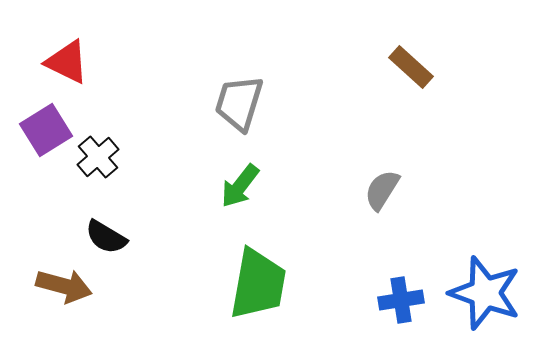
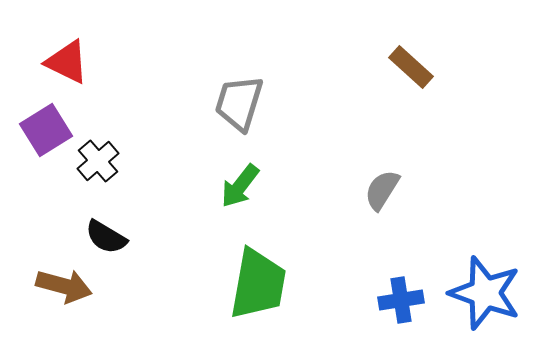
black cross: moved 4 px down
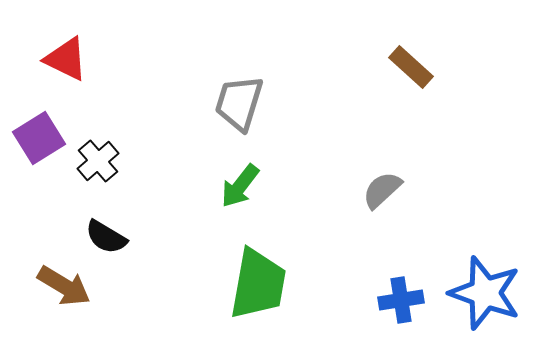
red triangle: moved 1 px left, 3 px up
purple square: moved 7 px left, 8 px down
gray semicircle: rotated 15 degrees clockwise
brown arrow: rotated 16 degrees clockwise
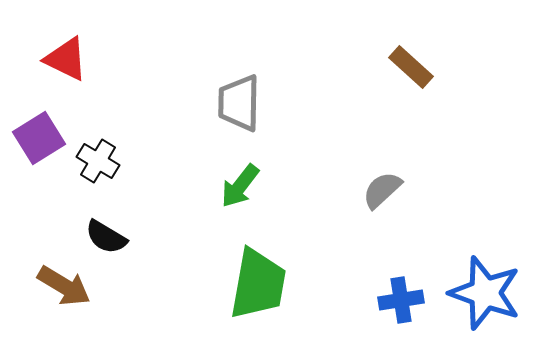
gray trapezoid: rotated 16 degrees counterclockwise
black cross: rotated 18 degrees counterclockwise
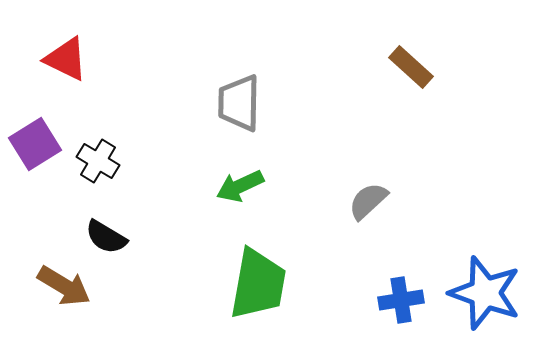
purple square: moved 4 px left, 6 px down
green arrow: rotated 27 degrees clockwise
gray semicircle: moved 14 px left, 11 px down
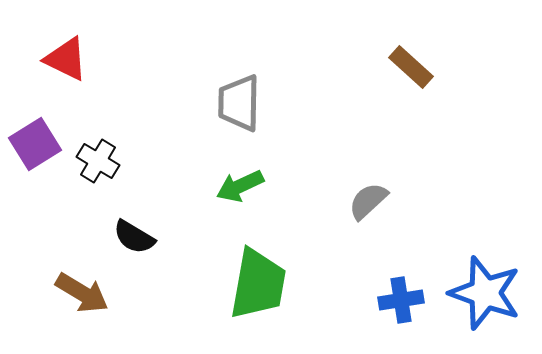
black semicircle: moved 28 px right
brown arrow: moved 18 px right, 7 px down
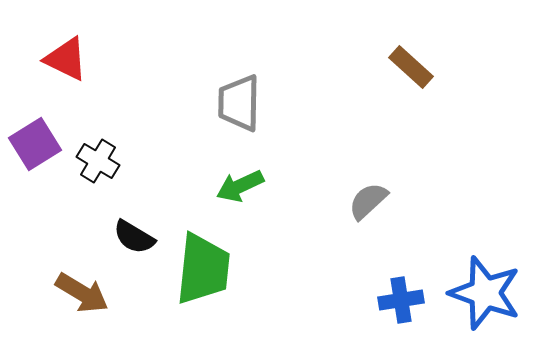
green trapezoid: moved 55 px left, 15 px up; rotated 4 degrees counterclockwise
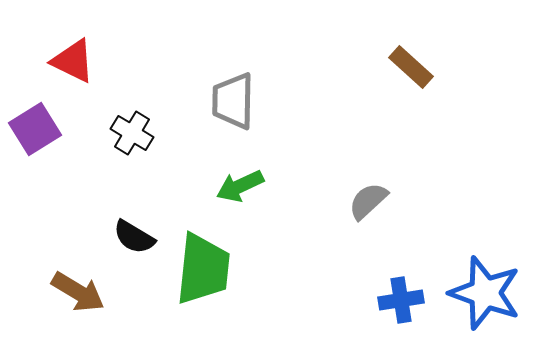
red triangle: moved 7 px right, 2 px down
gray trapezoid: moved 6 px left, 2 px up
purple square: moved 15 px up
black cross: moved 34 px right, 28 px up
brown arrow: moved 4 px left, 1 px up
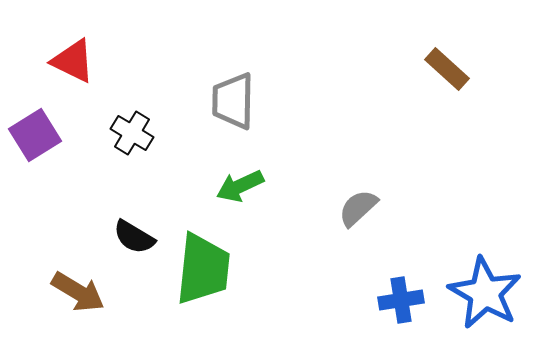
brown rectangle: moved 36 px right, 2 px down
purple square: moved 6 px down
gray semicircle: moved 10 px left, 7 px down
blue star: rotated 10 degrees clockwise
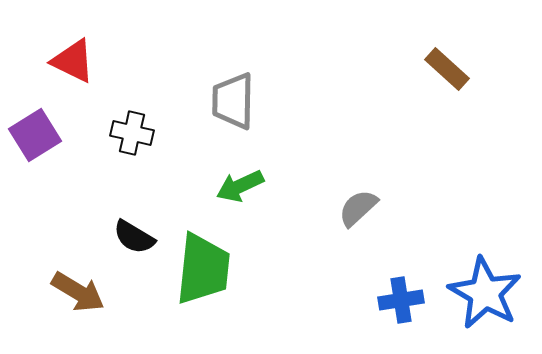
black cross: rotated 18 degrees counterclockwise
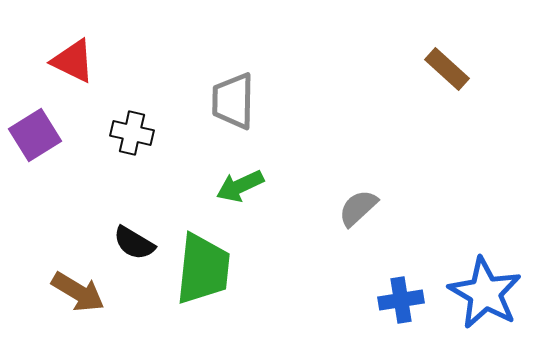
black semicircle: moved 6 px down
